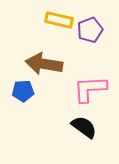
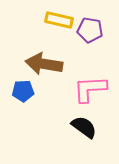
purple pentagon: rotated 30 degrees clockwise
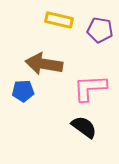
purple pentagon: moved 10 px right
pink L-shape: moved 1 px up
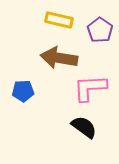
purple pentagon: rotated 25 degrees clockwise
brown arrow: moved 15 px right, 6 px up
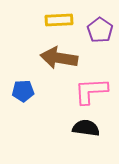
yellow rectangle: rotated 16 degrees counterclockwise
pink L-shape: moved 1 px right, 3 px down
black semicircle: moved 2 px right, 1 px down; rotated 28 degrees counterclockwise
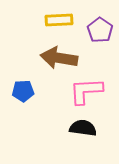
pink L-shape: moved 5 px left
black semicircle: moved 3 px left
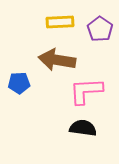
yellow rectangle: moved 1 px right, 2 px down
purple pentagon: moved 1 px up
brown arrow: moved 2 px left, 2 px down
blue pentagon: moved 4 px left, 8 px up
